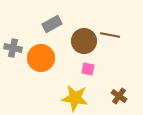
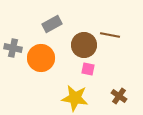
brown circle: moved 4 px down
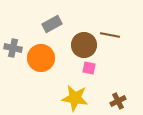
pink square: moved 1 px right, 1 px up
brown cross: moved 1 px left, 5 px down; rotated 28 degrees clockwise
